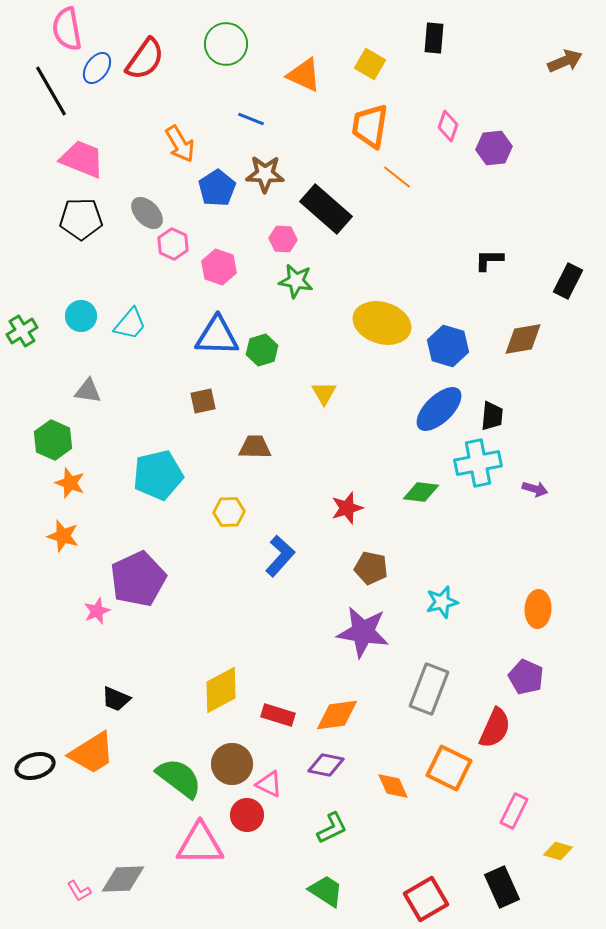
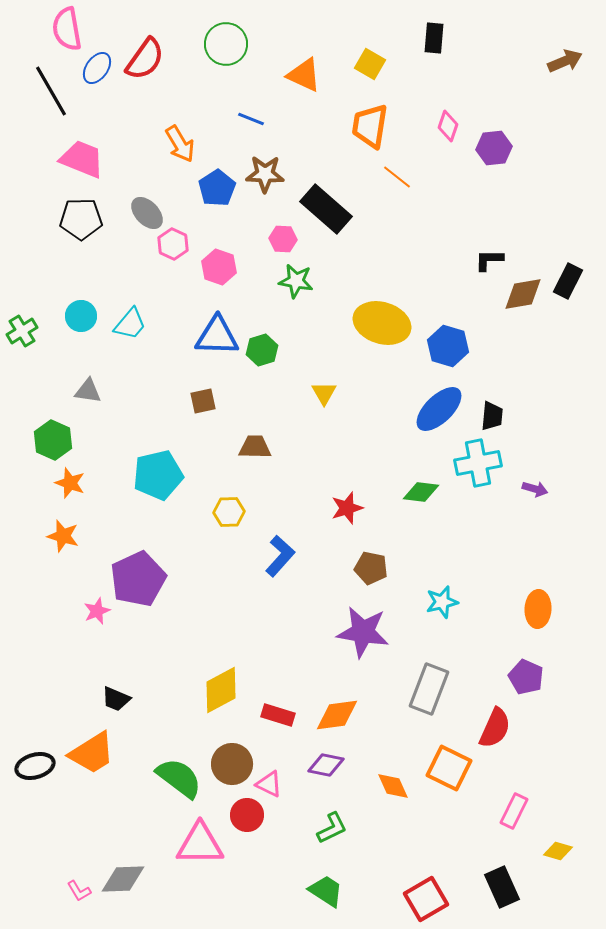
brown diamond at (523, 339): moved 45 px up
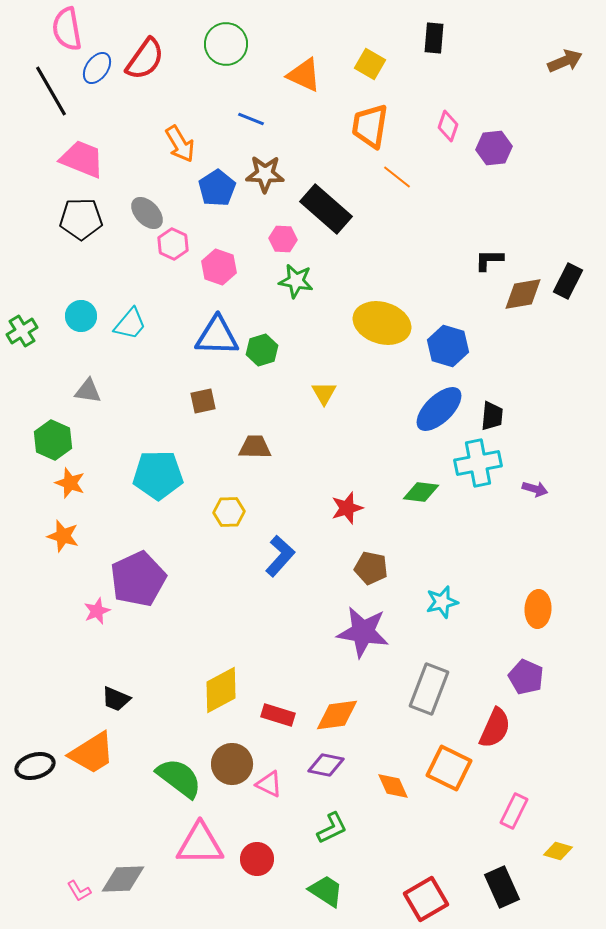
cyan pentagon at (158, 475): rotated 12 degrees clockwise
red circle at (247, 815): moved 10 px right, 44 px down
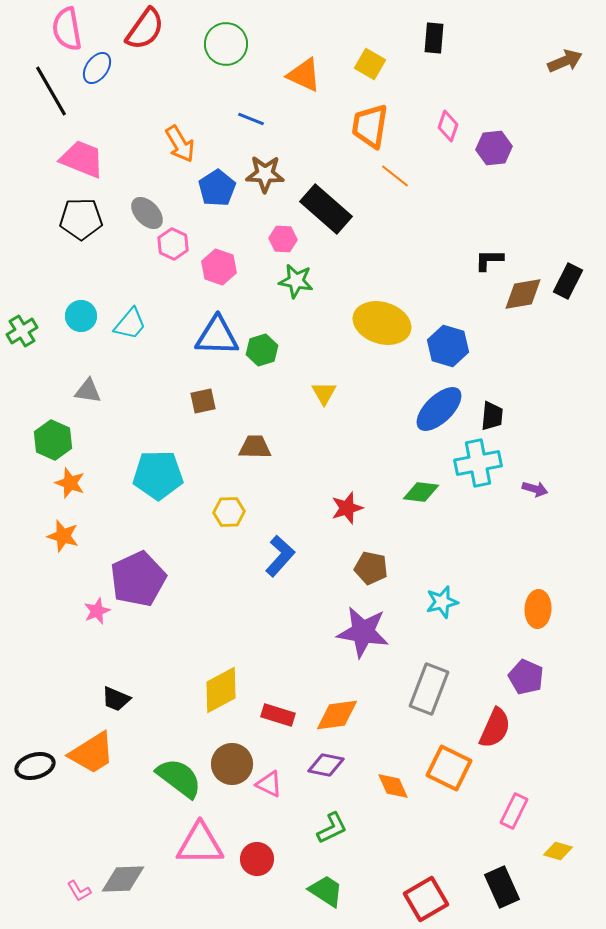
red semicircle at (145, 59): moved 30 px up
orange line at (397, 177): moved 2 px left, 1 px up
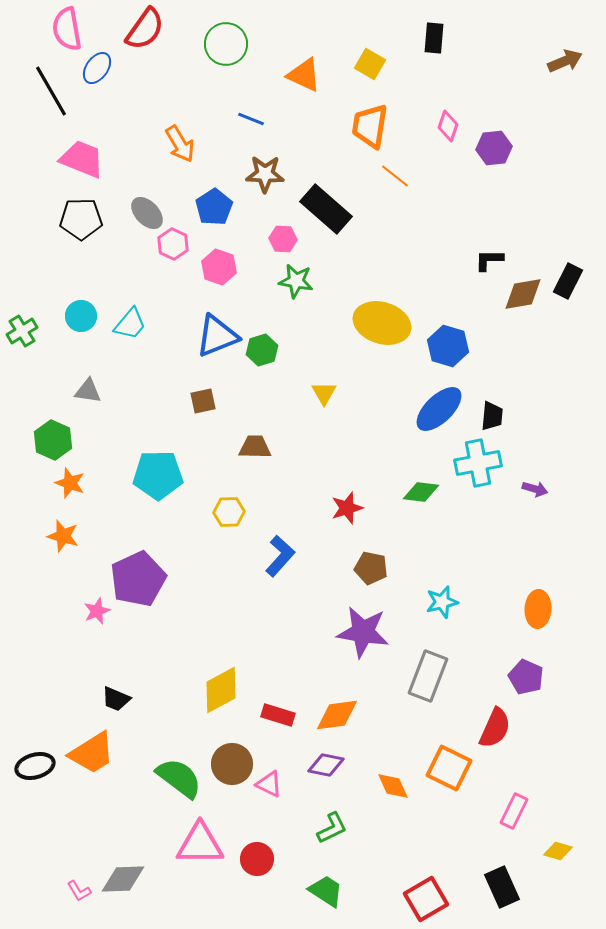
blue pentagon at (217, 188): moved 3 px left, 19 px down
blue triangle at (217, 336): rotated 24 degrees counterclockwise
gray rectangle at (429, 689): moved 1 px left, 13 px up
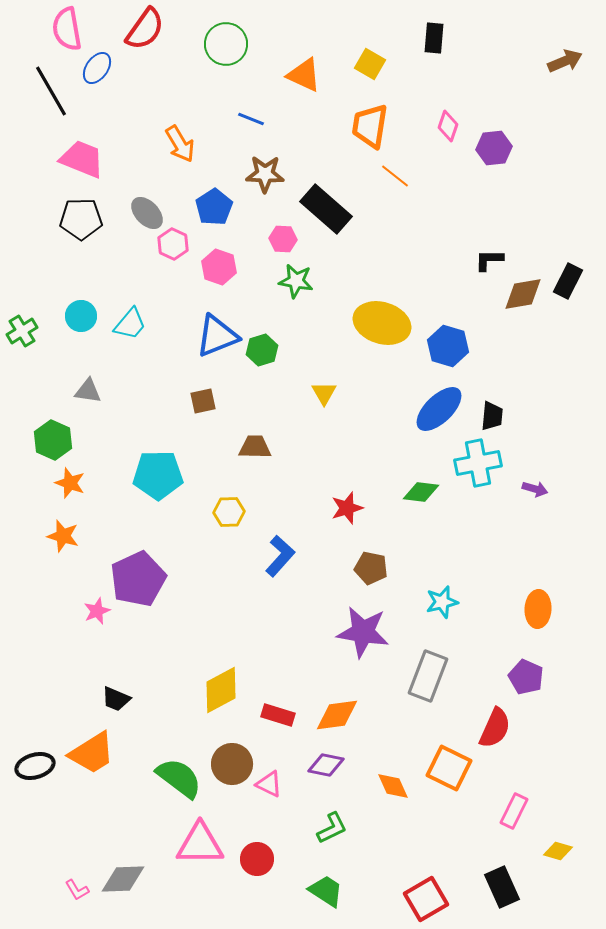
pink L-shape at (79, 891): moved 2 px left, 1 px up
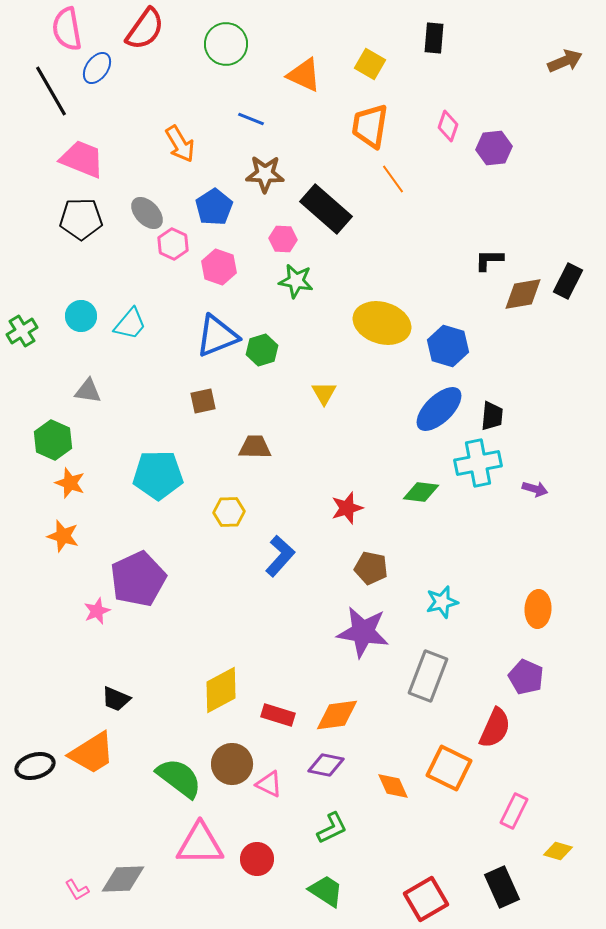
orange line at (395, 176): moved 2 px left, 3 px down; rotated 16 degrees clockwise
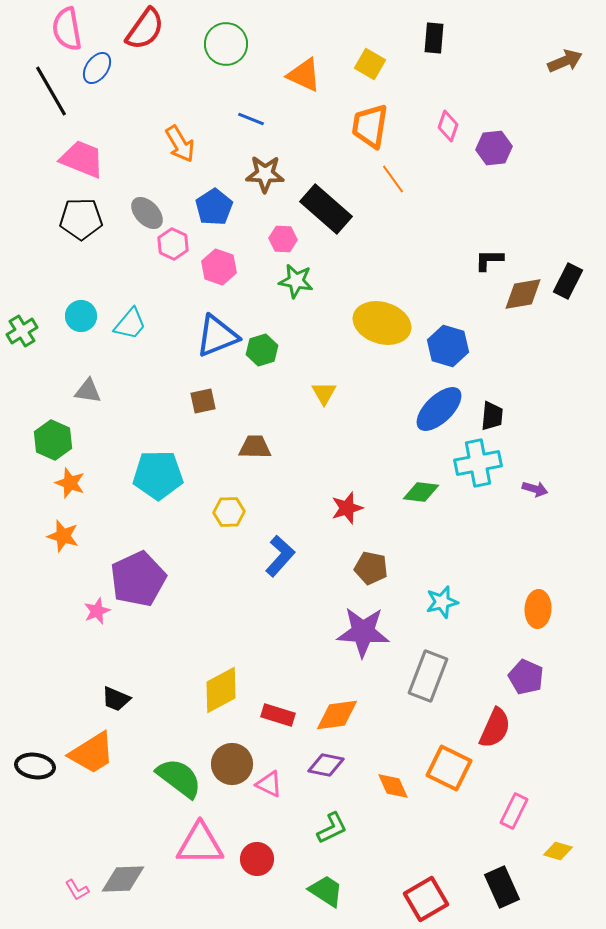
purple star at (363, 632): rotated 6 degrees counterclockwise
black ellipse at (35, 766): rotated 24 degrees clockwise
